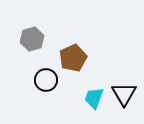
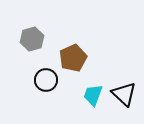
black triangle: rotated 16 degrees counterclockwise
cyan trapezoid: moved 1 px left, 3 px up
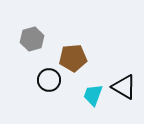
brown pentagon: rotated 20 degrees clockwise
black circle: moved 3 px right
black triangle: moved 7 px up; rotated 12 degrees counterclockwise
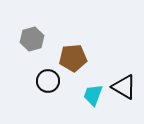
black circle: moved 1 px left, 1 px down
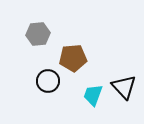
gray hexagon: moved 6 px right, 5 px up; rotated 10 degrees clockwise
black triangle: rotated 16 degrees clockwise
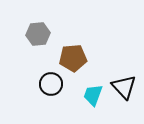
black circle: moved 3 px right, 3 px down
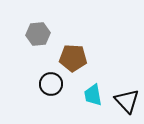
brown pentagon: rotated 8 degrees clockwise
black triangle: moved 3 px right, 14 px down
cyan trapezoid: rotated 30 degrees counterclockwise
